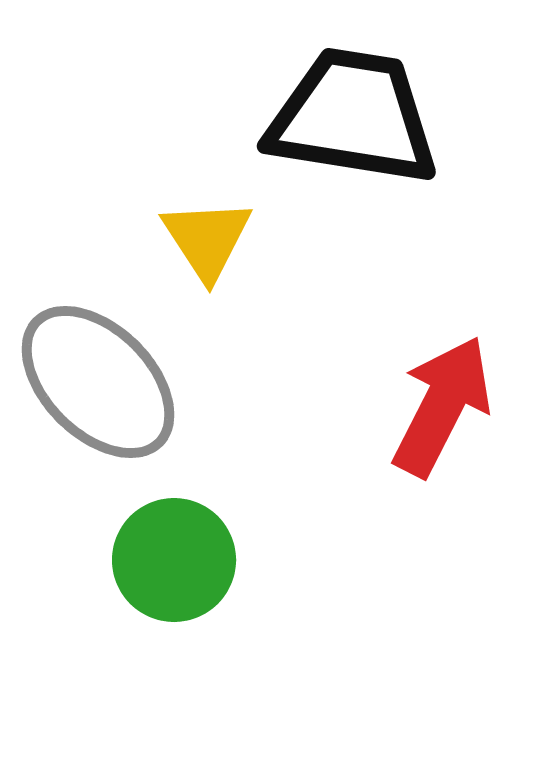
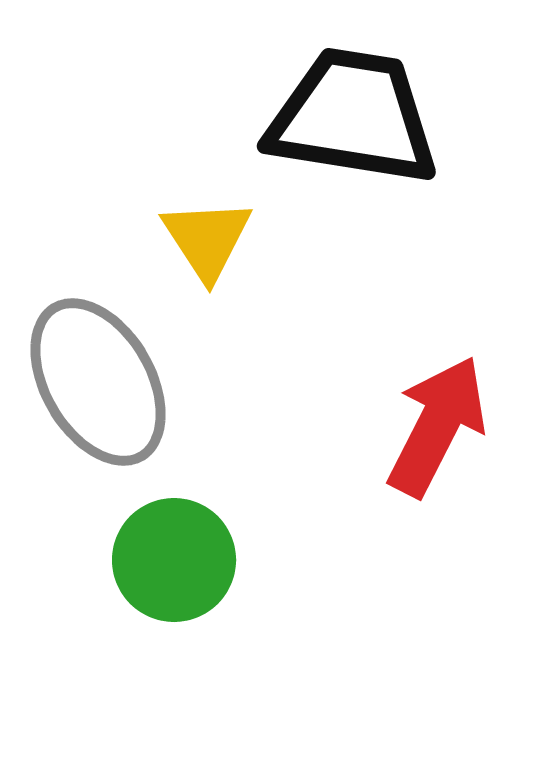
gray ellipse: rotated 15 degrees clockwise
red arrow: moved 5 px left, 20 px down
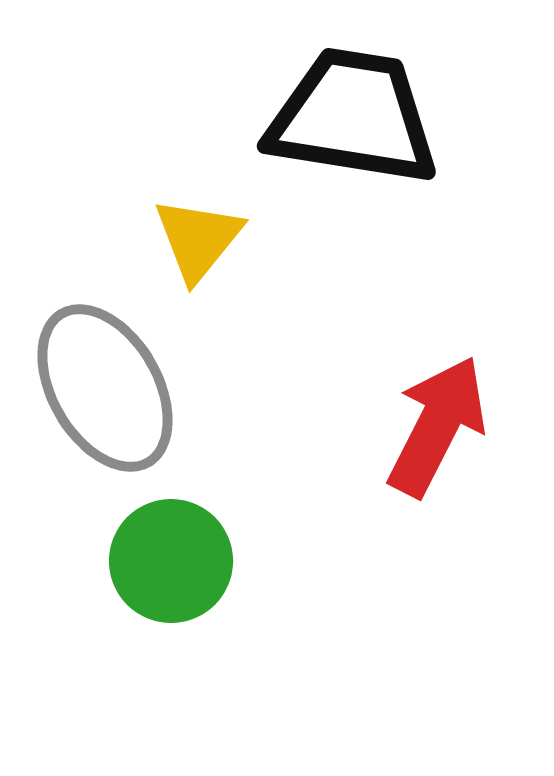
yellow triangle: moved 9 px left; rotated 12 degrees clockwise
gray ellipse: moved 7 px right, 6 px down
green circle: moved 3 px left, 1 px down
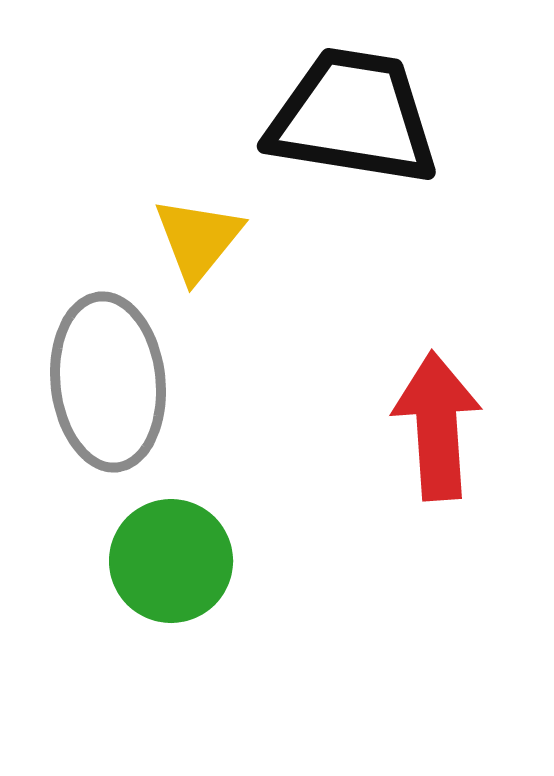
gray ellipse: moved 3 px right, 6 px up; rotated 24 degrees clockwise
red arrow: rotated 31 degrees counterclockwise
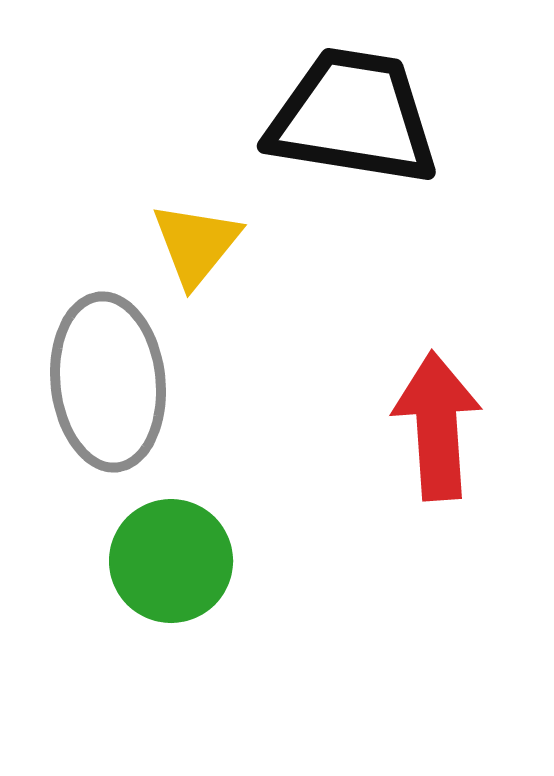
yellow triangle: moved 2 px left, 5 px down
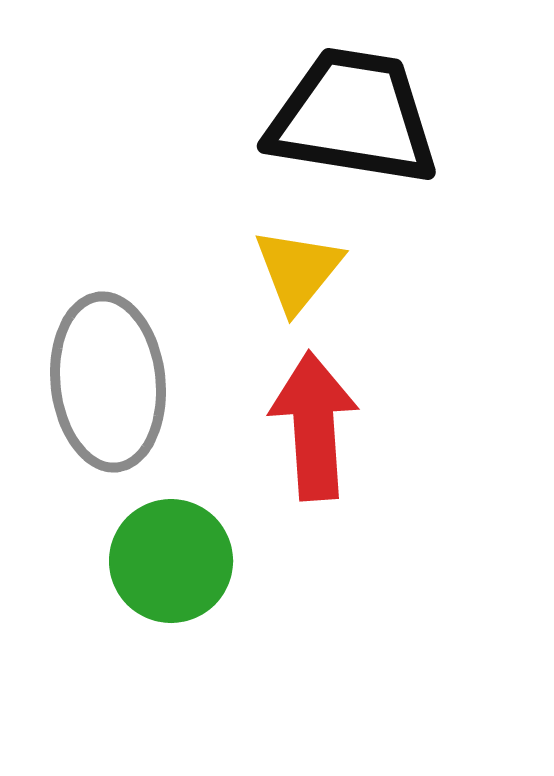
yellow triangle: moved 102 px right, 26 px down
red arrow: moved 123 px left
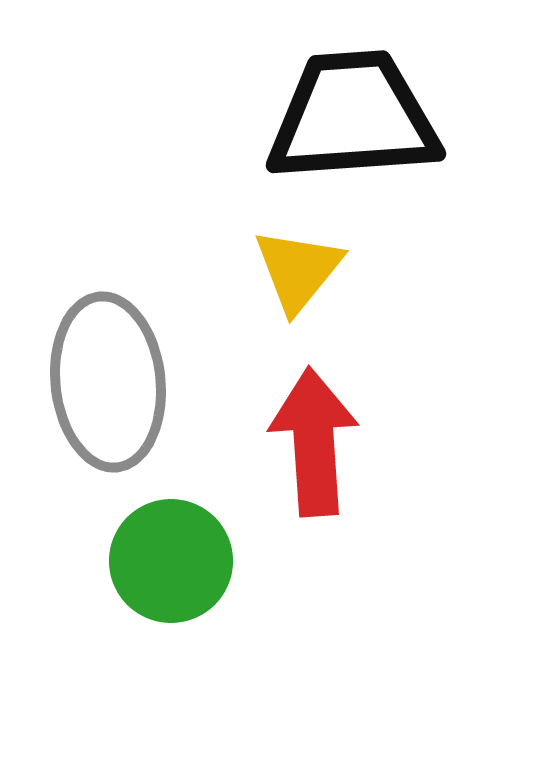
black trapezoid: rotated 13 degrees counterclockwise
red arrow: moved 16 px down
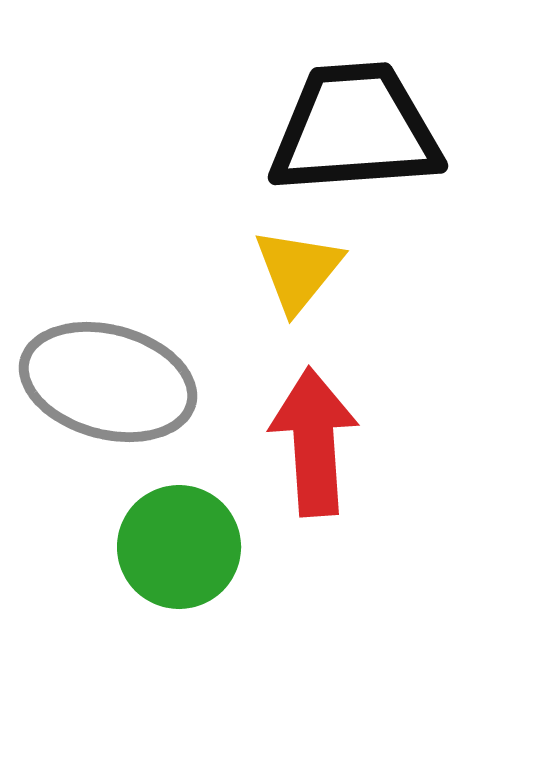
black trapezoid: moved 2 px right, 12 px down
gray ellipse: rotated 69 degrees counterclockwise
green circle: moved 8 px right, 14 px up
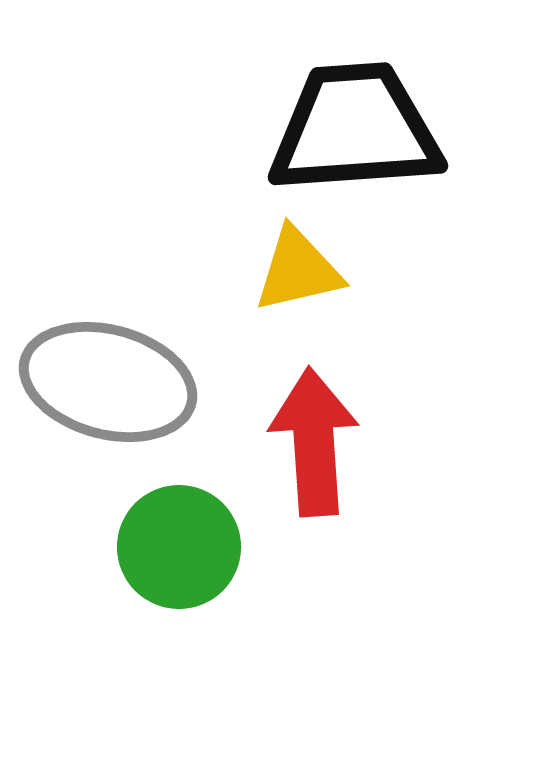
yellow triangle: rotated 38 degrees clockwise
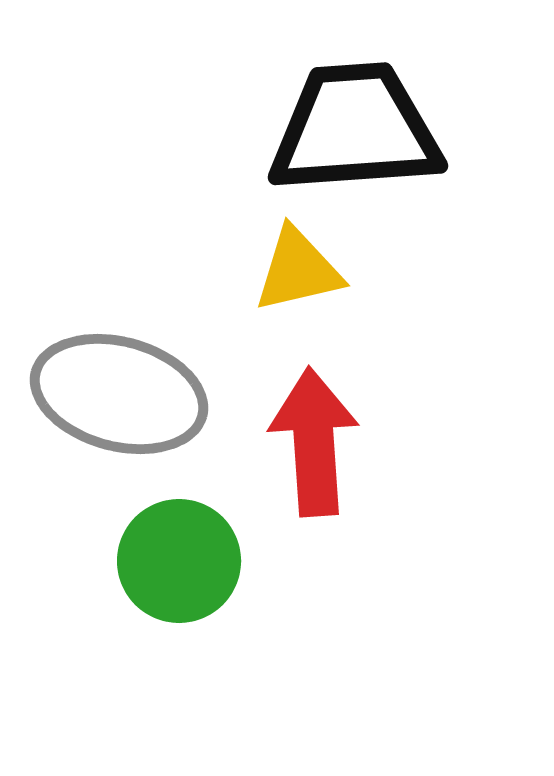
gray ellipse: moved 11 px right, 12 px down
green circle: moved 14 px down
